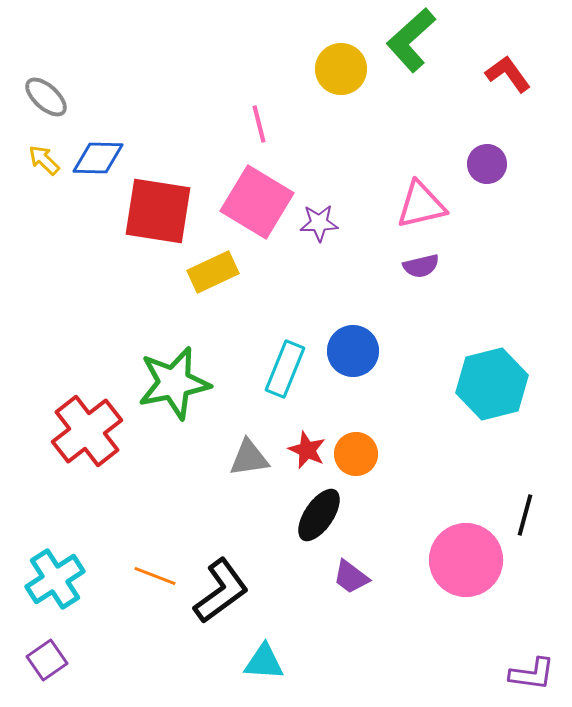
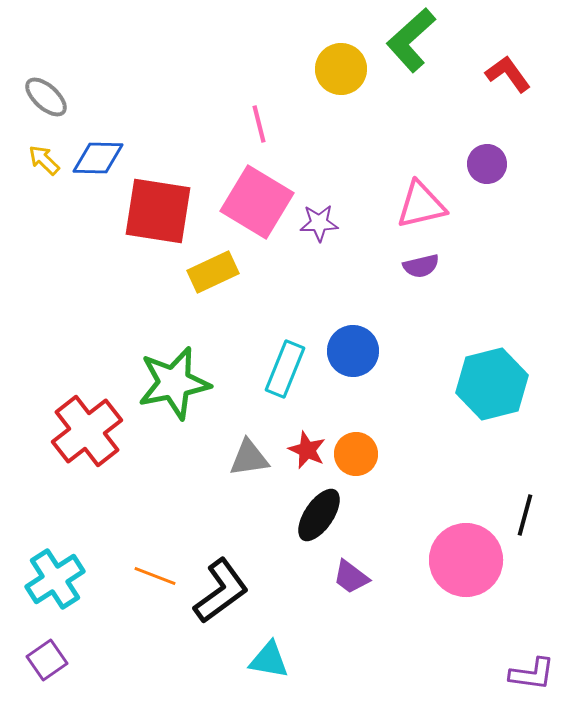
cyan triangle: moved 5 px right, 2 px up; rotated 6 degrees clockwise
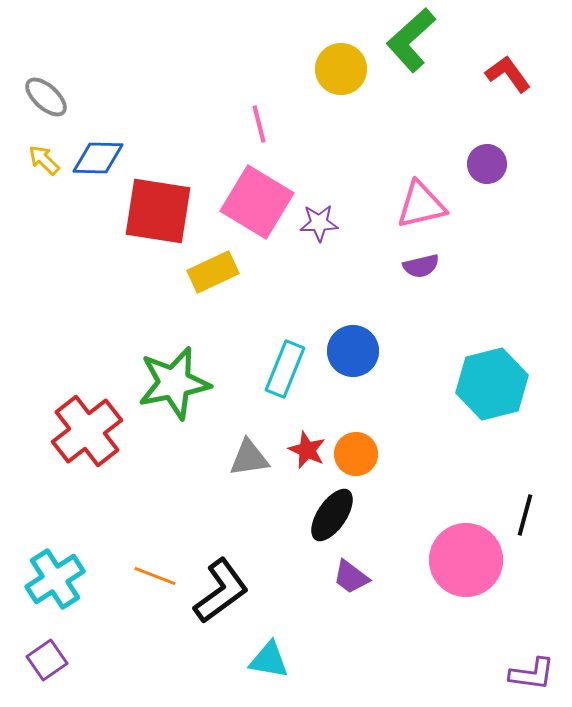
black ellipse: moved 13 px right
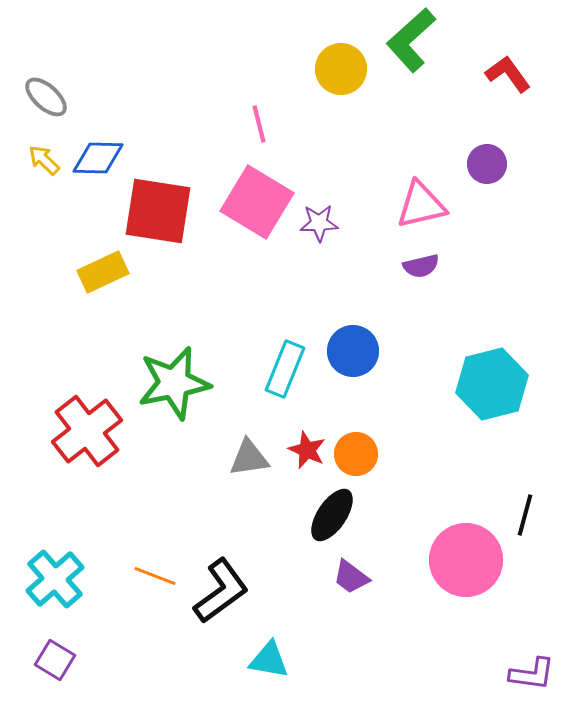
yellow rectangle: moved 110 px left
cyan cross: rotated 8 degrees counterclockwise
purple square: moved 8 px right; rotated 24 degrees counterclockwise
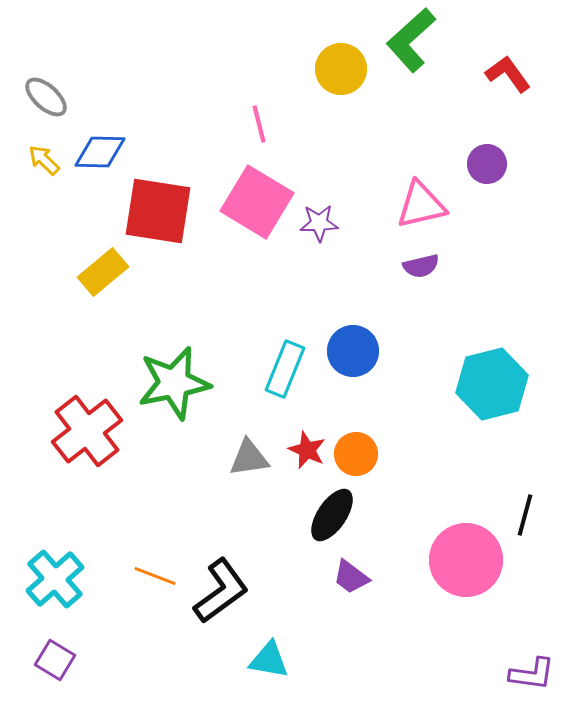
blue diamond: moved 2 px right, 6 px up
yellow rectangle: rotated 15 degrees counterclockwise
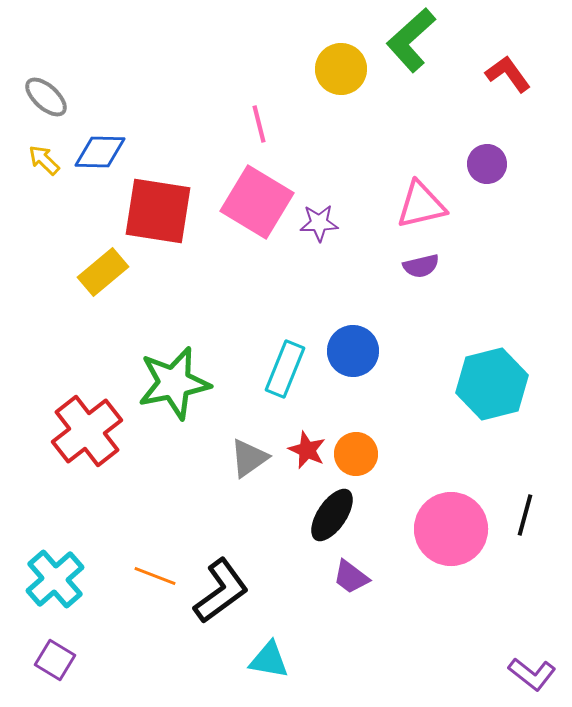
gray triangle: rotated 27 degrees counterclockwise
pink circle: moved 15 px left, 31 px up
purple L-shape: rotated 30 degrees clockwise
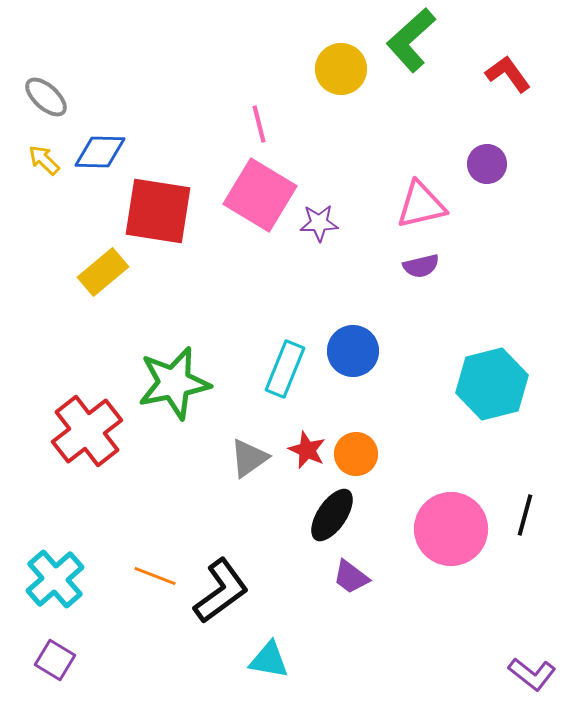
pink square: moved 3 px right, 7 px up
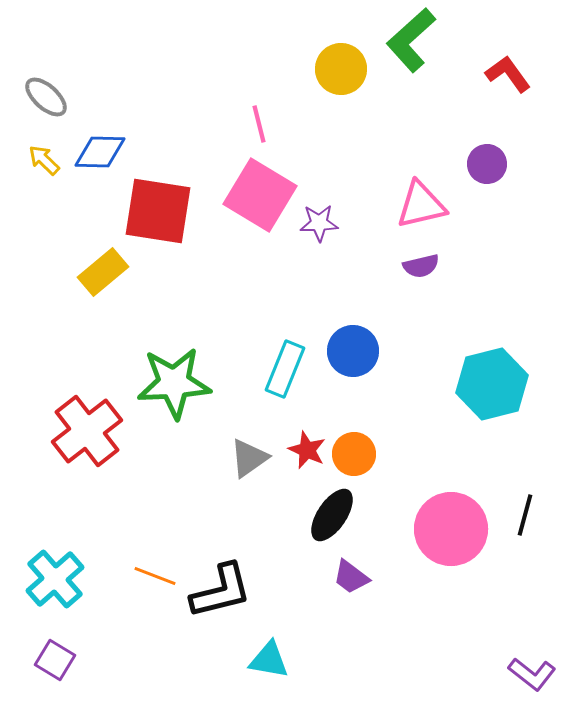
green star: rotated 8 degrees clockwise
orange circle: moved 2 px left
black L-shape: rotated 22 degrees clockwise
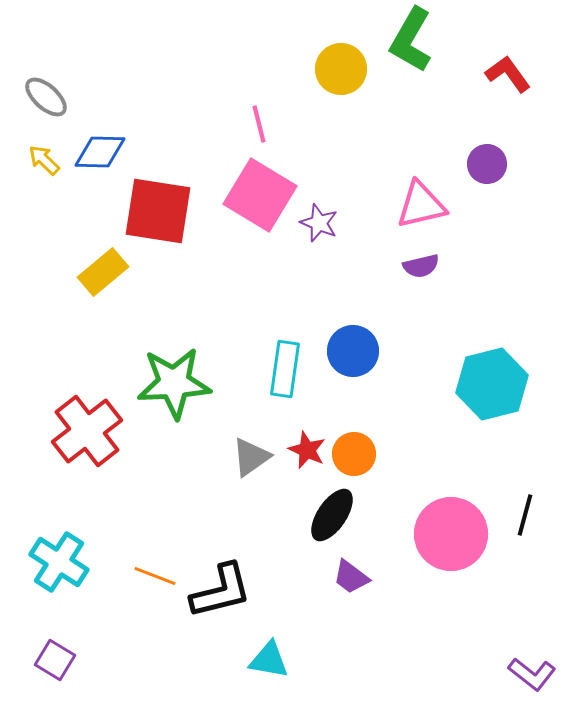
green L-shape: rotated 18 degrees counterclockwise
purple star: rotated 24 degrees clockwise
cyan rectangle: rotated 14 degrees counterclockwise
gray triangle: moved 2 px right, 1 px up
pink circle: moved 5 px down
cyan cross: moved 4 px right, 17 px up; rotated 16 degrees counterclockwise
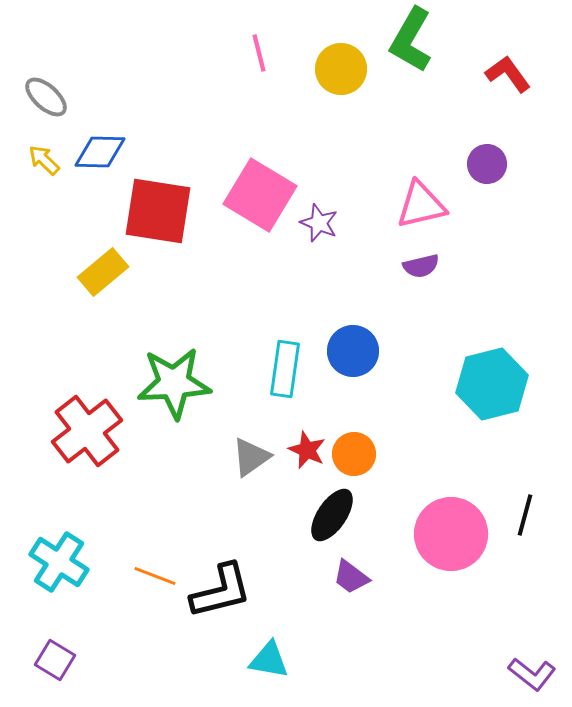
pink line: moved 71 px up
